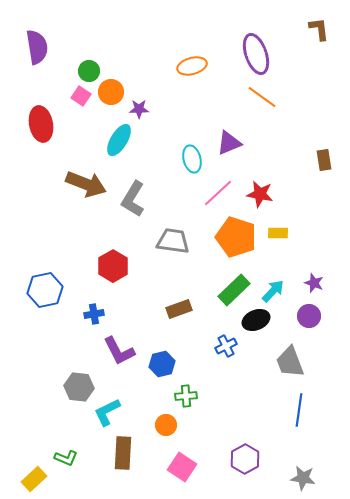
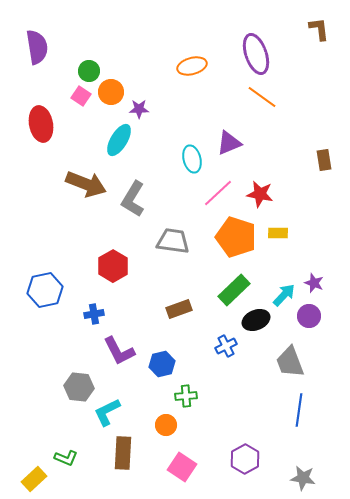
cyan arrow at (273, 291): moved 11 px right, 4 px down
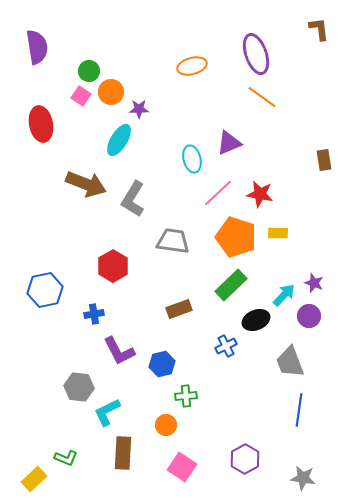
green rectangle at (234, 290): moved 3 px left, 5 px up
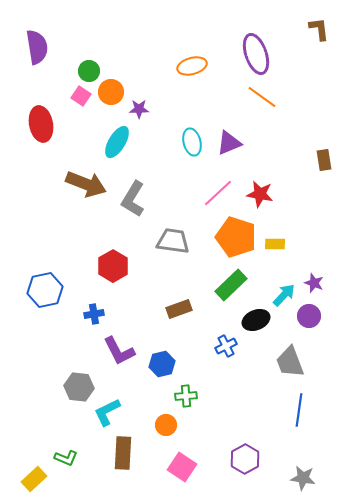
cyan ellipse at (119, 140): moved 2 px left, 2 px down
cyan ellipse at (192, 159): moved 17 px up
yellow rectangle at (278, 233): moved 3 px left, 11 px down
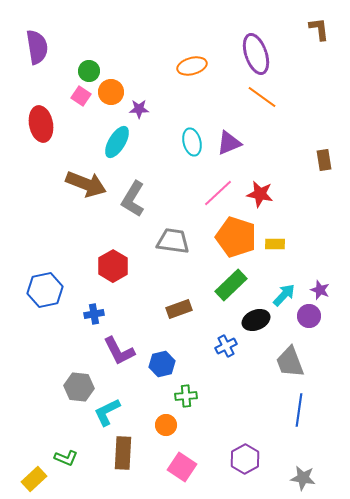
purple star at (314, 283): moved 6 px right, 7 px down
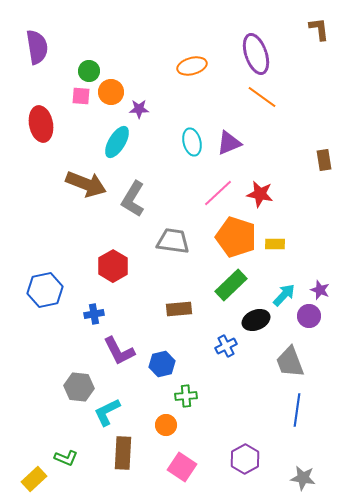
pink square at (81, 96): rotated 30 degrees counterclockwise
brown rectangle at (179, 309): rotated 15 degrees clockwise
blue line at (299, 410): moved 2 px left
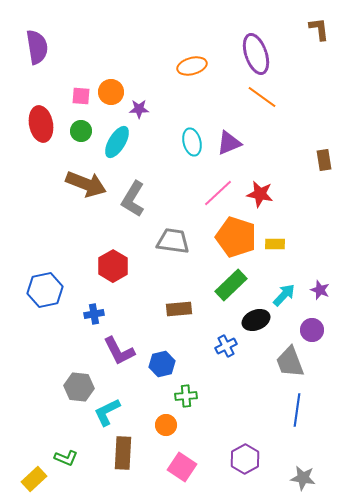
green circle at (89, 71): moved 8 px left, 60 px down
purple circle at (309, 316): moved 3 px right, 14 px down
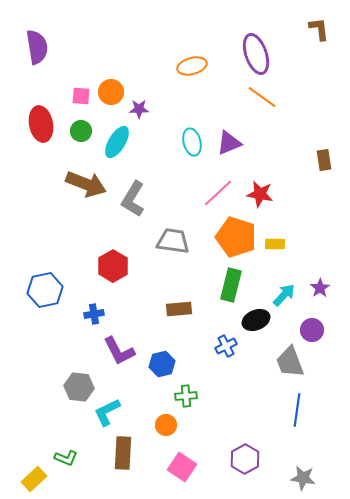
green rectangle at (231, 285): rotated 32 degrees counterclockwise
purple star at (320, 290): moved 2 px up; rotated 18 degrees clockwise
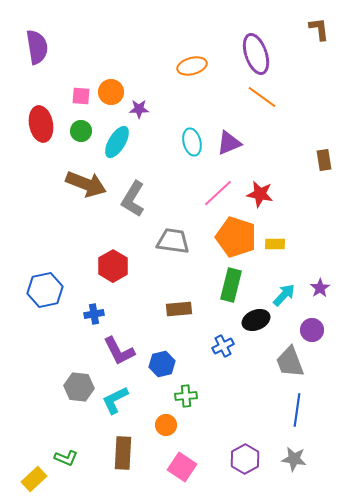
blue cross at (226, 346): moved 3 px left
cyan L-shape at (107, 412): moved 8 px right, 12 px up
gray star at (303, 478): moved 9 px left, 19 px up
